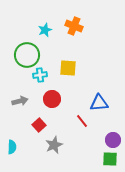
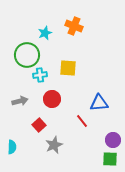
cyan star: moved 3 px down
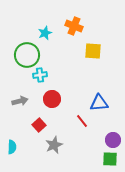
yellow square: moved 25 px right, 17 px up
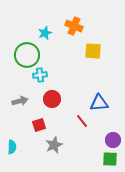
red square: rotated 24 degrees clockwise
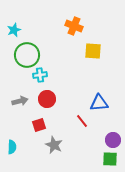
cyan star: moved 31 px left, 3 px up
red circle: moved 5 px left
gray star: rotated 24 degrees counterclockwise
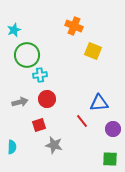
yellow square: rotated 18 degrees clockwise
gray arrow: moved 1 px down
purple circle: moved 11 px up
gray star: rotated 12 degrees counterclockwise
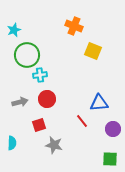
cyan semicircle: moved 4 px up
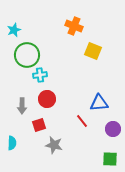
gray arrow: moved 2 px right, 4 px down; rotated 105 degrees clockwise
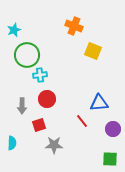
gray star: rotated 12 degrees counterclockwise
